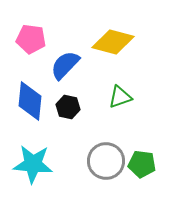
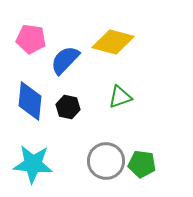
blue semicircle: moved 5 px up
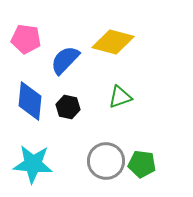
pink pentagon: moved 5 px left
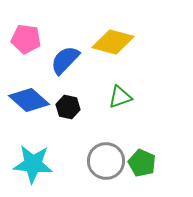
blue diamond: moved 1 px left, 1 px up; rotated 54 degrees counterclockwise
green pentagon: moved 1 px up; rotated 16 degrees clockwise
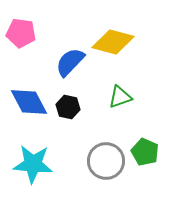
pink pentagon: moved 5 px left, 6 px up
blue semicircle: moved 5 px right, 2 px down
blue diamond: moved 2 px down; rotated 21 degrees clockwise
green pentagon: moved 3 px right, 11 px up
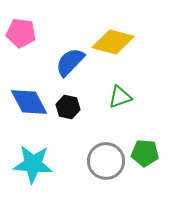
green pentagon: moved 1 px down; rotated 20 degrees counterclockwise
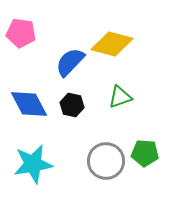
yellow diamond: moved 1 px left, 2 px down
blue diamond: moved 2 px down
black hexagon: moved 4 px right, 2 px up
cyan star: rotated 15 degrees counterclockwise
